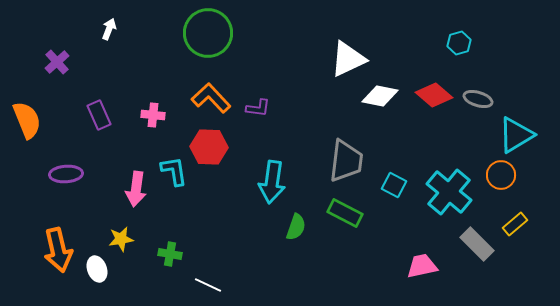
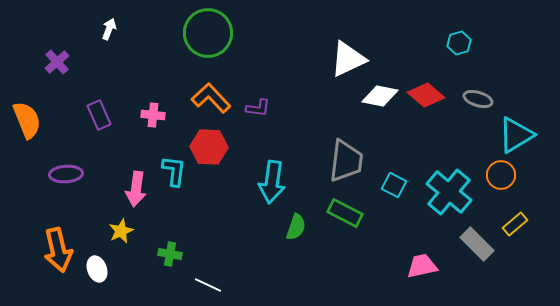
red diamond: moved 8 px left
cyan L-shape: rotated 16 degrees clockwise
yellow star: moved 8 px up; rotated 15 degrees counterclockwise
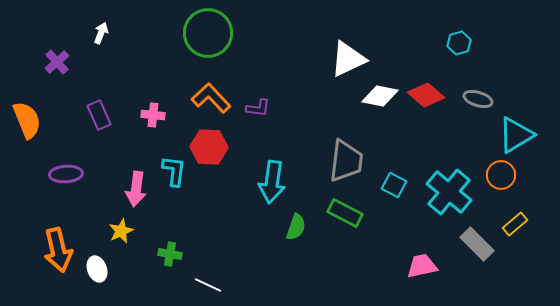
white arrow: moved 8 px left, 4 px down
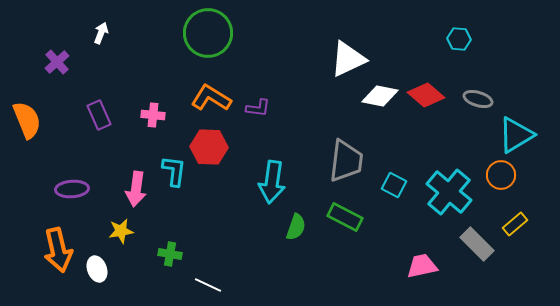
cyan hexagon: moved 4 px up; rotated 20 degrees clockwise
orange L-shape: rotated 15 degrees counterclockwise
purple ellipse: moved 6 px right, 15 px down
green rectangle: moved 4 px down
yellow star: rotated 15 degrees clockwise
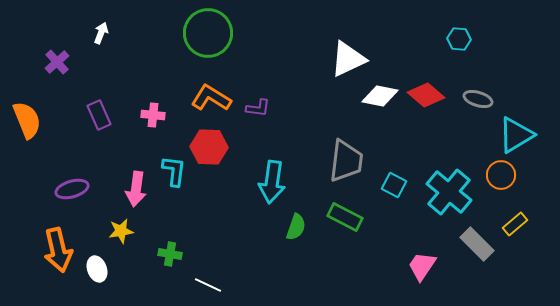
purple ellipse: rotated 12 degrees counterclockwise
pink trapezoid: rotated 44 degrees counterclockwise
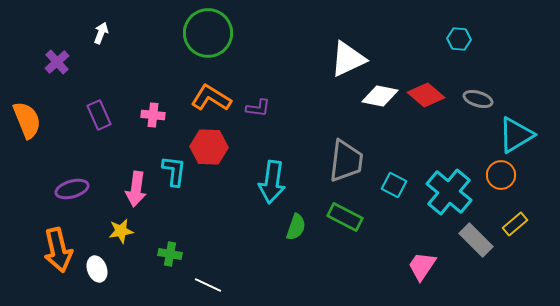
gray rectangle: moved 1 px left, 4 px up
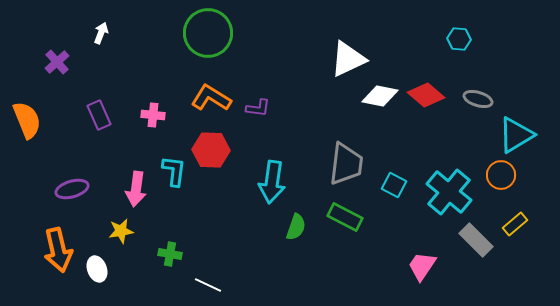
red hexagon: moved 2 px right, 3 px down
gray trapezoid: moved 3 px down
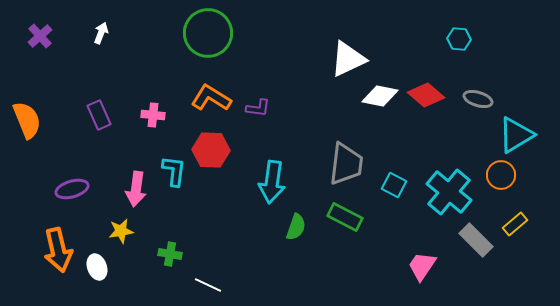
purple cross: moved 17 px left, 26 px up
white ellipse: moved 2 px up
